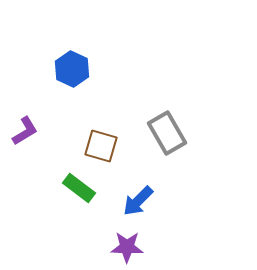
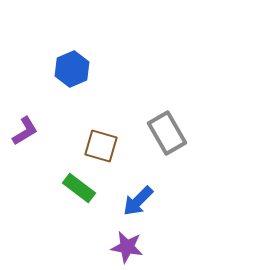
blue hexagon: rotated 12 degrees clockwise
purple star: rotated 8 degrees clockwise
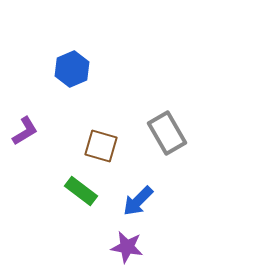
green rectangle: moved 2 px right, 3 px down
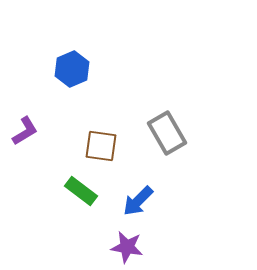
brown square: rotated 8 degrees counterclockwise
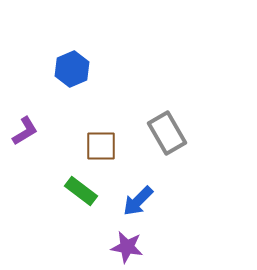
brown square: rotated 8 degrees counterclockwise
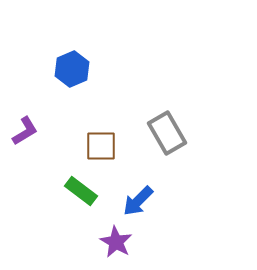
purple star: moved 11 px left, 5 px up; rotated 20 degrees clockwise
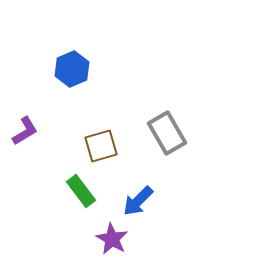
brown square: rotated 16 degrees counterclockwise
green rectangle: rotated 16 degrees clockwise
purple star: moved 4 px left, 3 px up
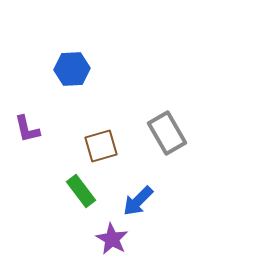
blue hexagon: rotated 20 degrees clockwise
purple L-shape: moved 2 px right, 2 px up; rotated 108 degrees clockwise
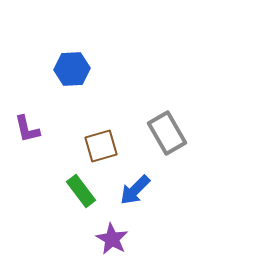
blue arrow: moved 3 px left, 11 px up
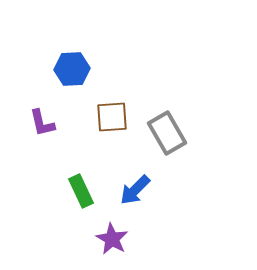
purple L-shape: moved 15 px right, 6 px up
brown square: moved 11 px right, 29 px up; rotated 12 degrees clockwise
green rectangle: rotated 12 degrees clockwise
